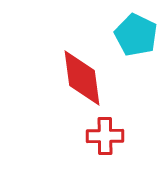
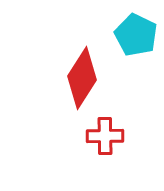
red diamond: rotated 40 degrees clockwise
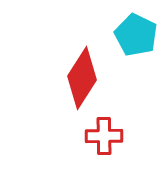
red cross: moved 1 px left
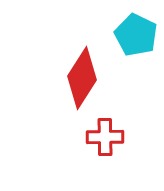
red cross: moved 1 px right, 1 px down
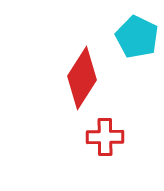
cyan pentagon: moved 1 px right, 2 px down
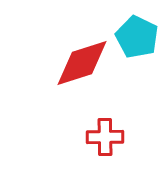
red diamond: moved 15 px up; rotated 40 degrees clockwise
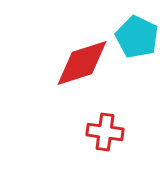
red cross: moved 5 px up; rotated 9 degrees clockwise
